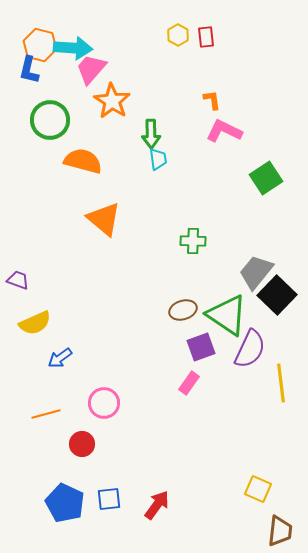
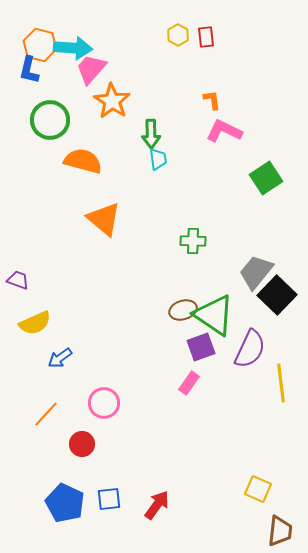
green triangle: moved 13 px left
orange line: rotated 32 degrees counterclockwise
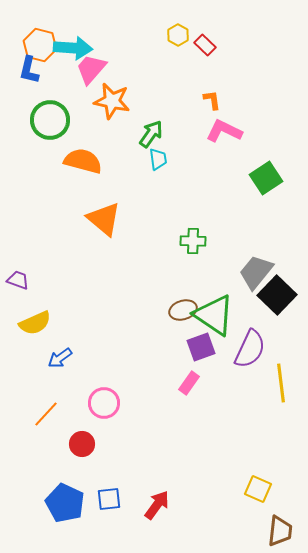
red rectangle: moved 1 px left, 8 px down; rotated 40 degrees counterclockwise
orange star: rotated 21 degrees counterclockwise
green arrow: rotated 144 degrees counterclockwise
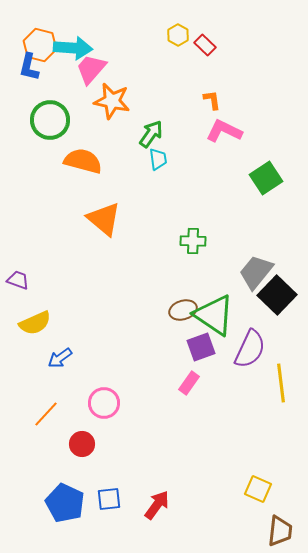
blue L-shape: moved 3 px up
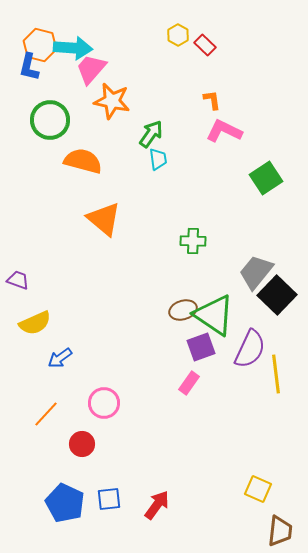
yellow line: moved 5 px left, 9 px up
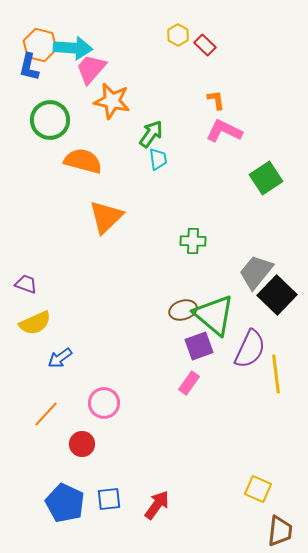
orange L-shape: moved 4 px right
orange triangle: moved 2 px right, 2 px up; rotated 36 degrees clockwise
purple trapezoid: moved 8 px right, 4 px down
green triangle: rotated 6 degrees clockwise
purple square: moved 2 px left, 1 px up
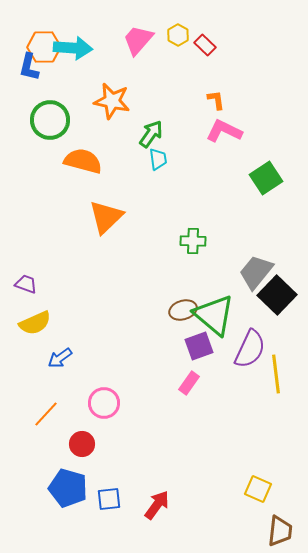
orange hexagon: moved 4 px right, 2 px down; rotated 16 degrees counterclockwise
pink trapezoid: moved 47 px right, 29 px up
blue pentagon: moved 3 px right, 15 px up; rotated 9 degrees counterclockwise
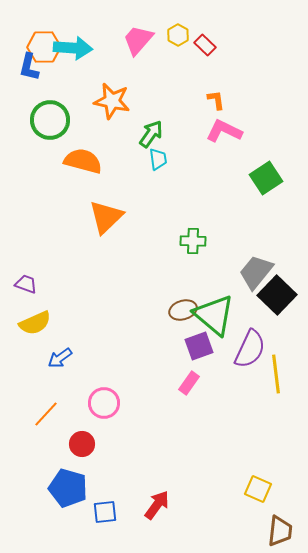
blue square: moved 4 px left, 13 px down
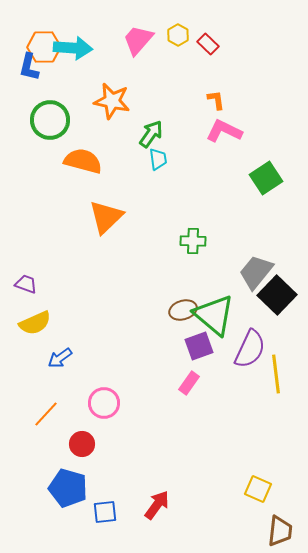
red rectangle: moved 3 px right, 1 px up
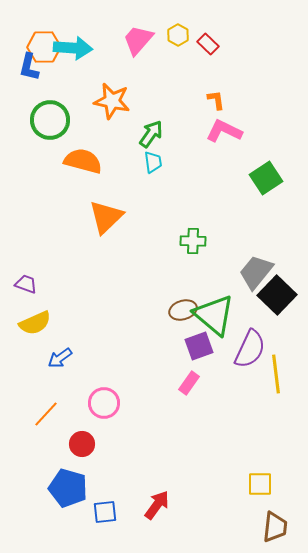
cyan trapezoid: moved 5 px left, 3 px down
yellow square: moved 2 px right, 5 px up; rotated 24 degrees counterclockwise
brown trapezoid: moved 5 px left, 4 px up
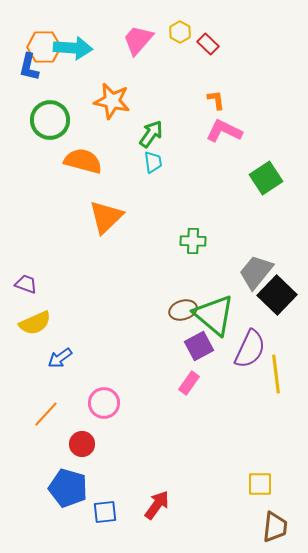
yellow hexagon: moved 2 px right, 3 px up
purple square: rotated 8 degrees counterclockwise
